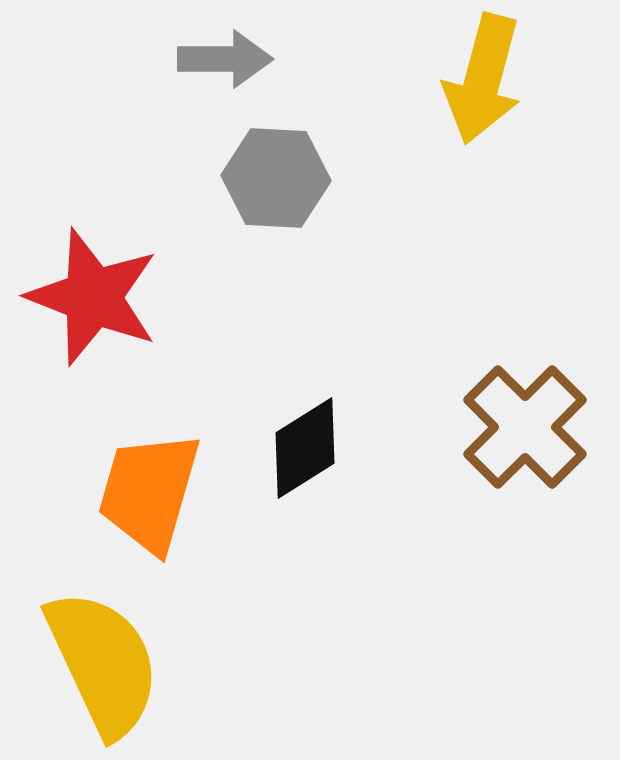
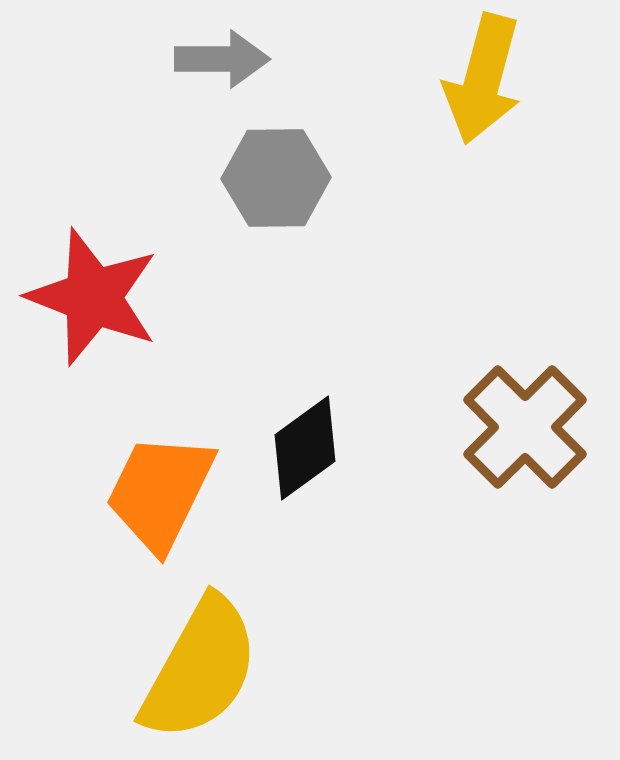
gray arrow: moved 3 px left
gray hexagon: rotated 4 degrees counterclockwise
black diamond: rotated 4 degrees counterclockwise
orange trapezoid: moved 11 px right; rotated 10 degrees clockwise
yellow semicircle: moved 97 px right, 6 px down; rotated 54 degrees clockwise
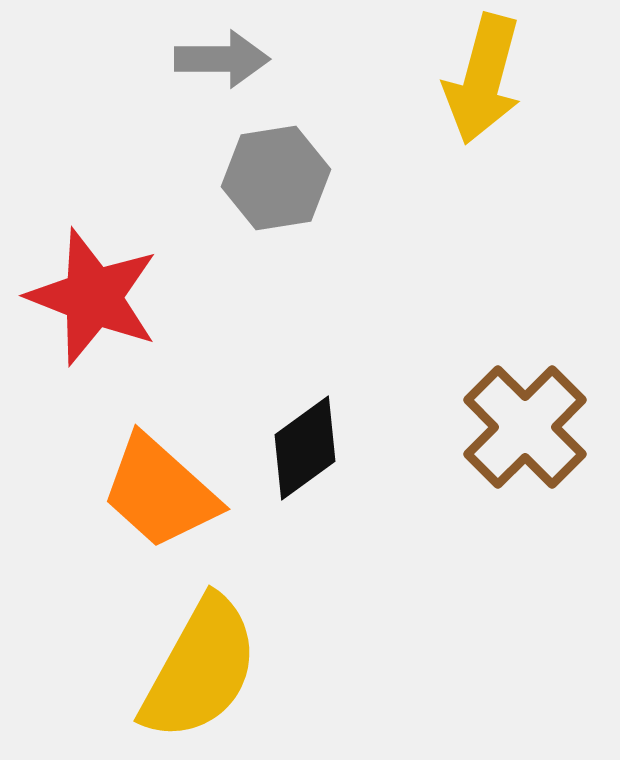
gray hexagon: rotated 8 degrees counterclockwise
orange trapezoid: rotated 74 degrees counterclockwise
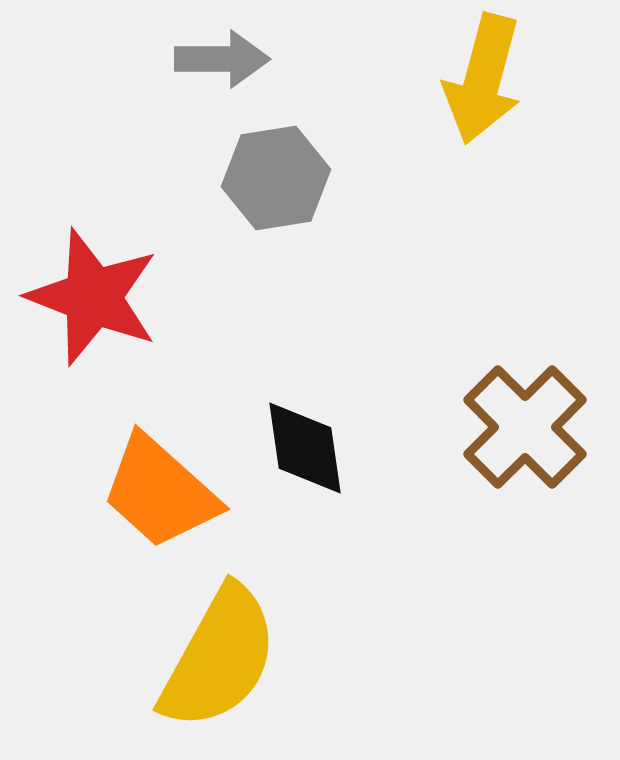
black diamond: rotated 62 degrees counterclockwise
yellow semicircle: moved 19 px right, 11 px up
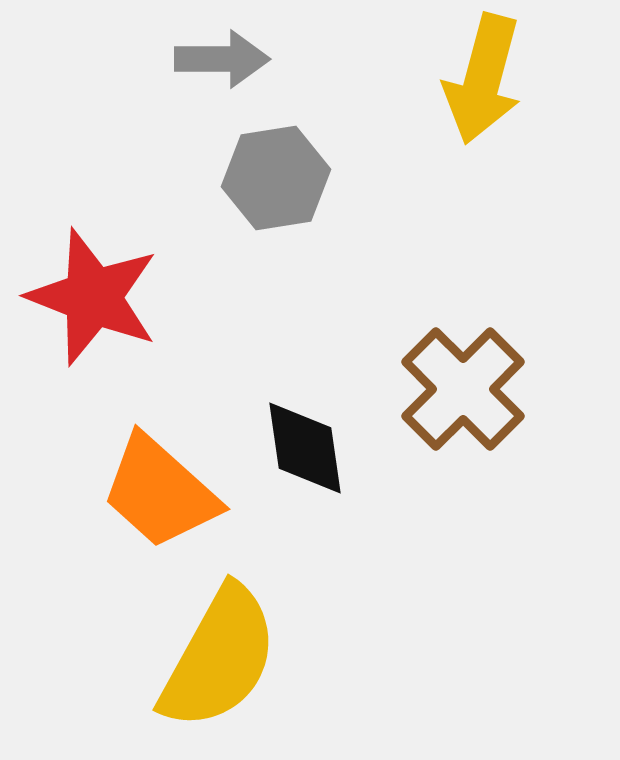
brown cross: moved 62 px left, 38 px up
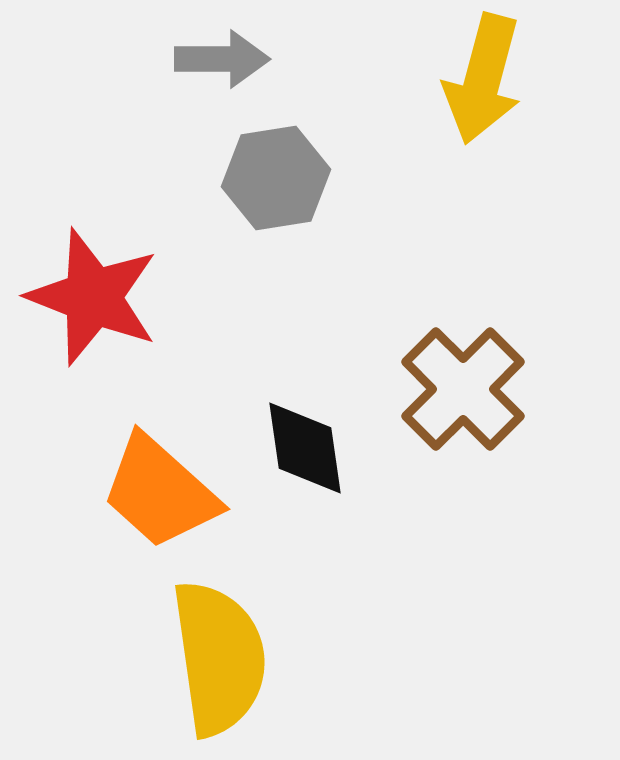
yellow semicircle: rotated 37 degrees counterclockwise
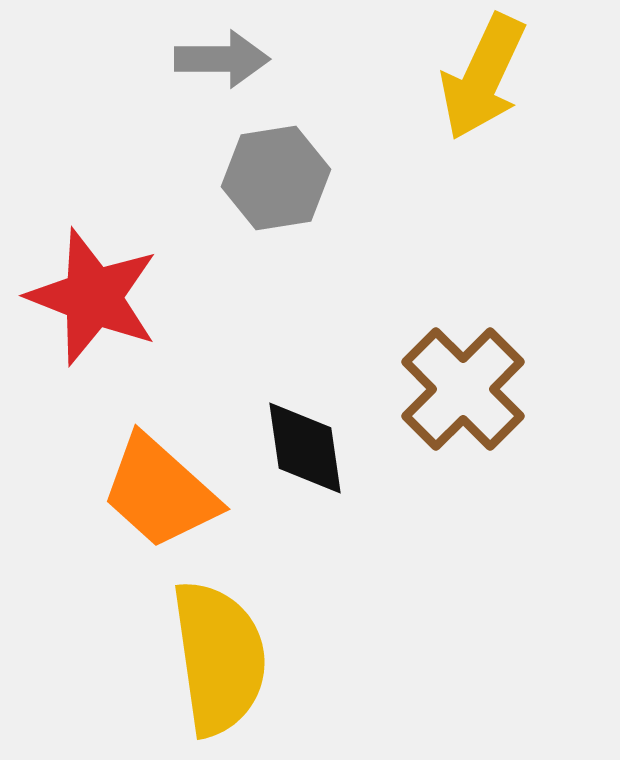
yellow arrow: moved 2 px up; rotated 10 degrees clockwise
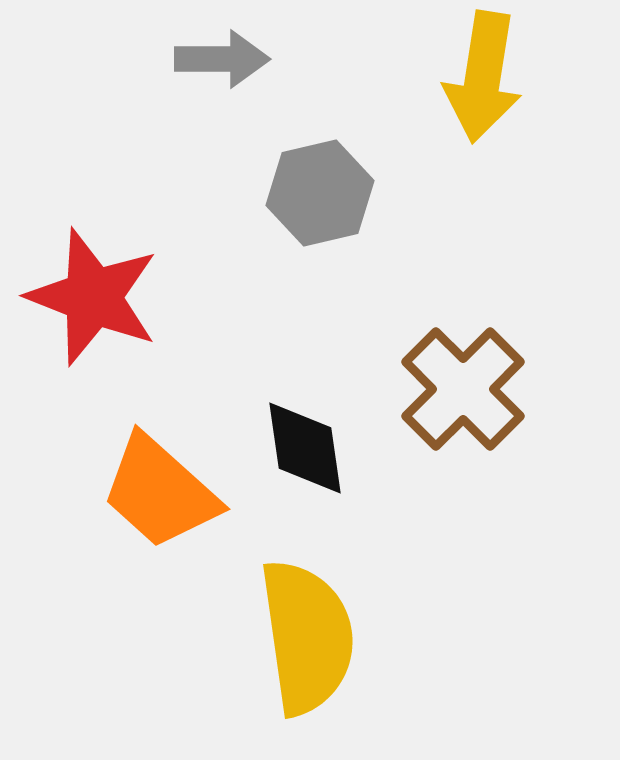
yellow arrow: rotated 16 degrees counterclockwise
gray hexagon: moved 44 px right, 15 px down; rotated 4 degrees counterclockwise
yellow semicircle: moved 88 px right, 21 px up
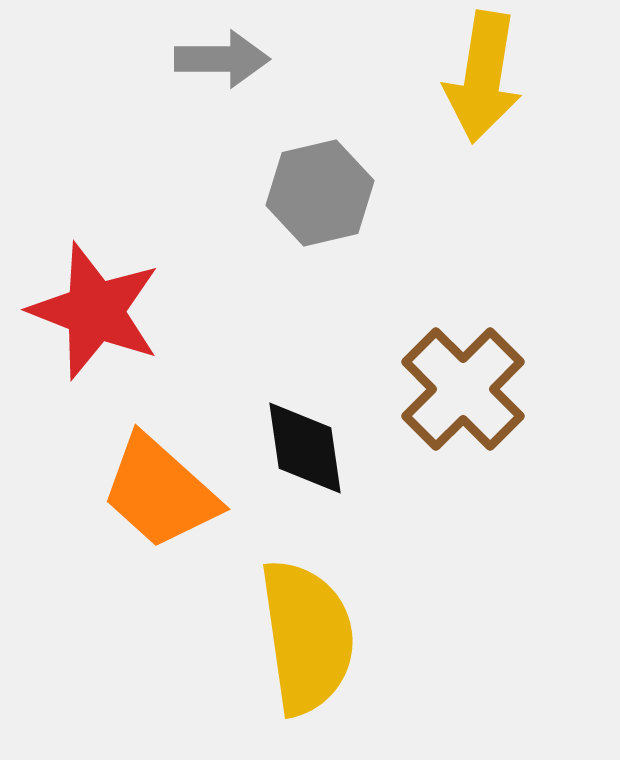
red star: moved 2 px right, 14 px down
